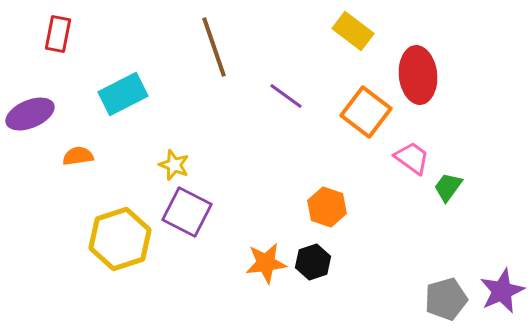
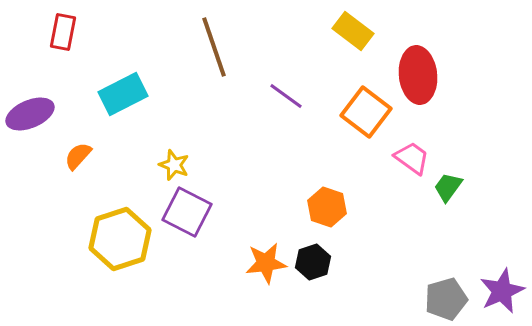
red rectangle: moved 5 px right, 2 px up
orange semicircle: rotated 40 degrees counterclockwise
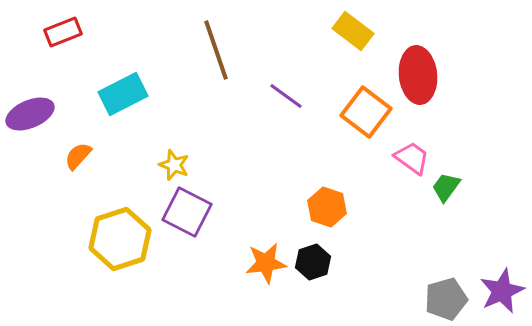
red rectangle: rotated 57 degrees clockwise
brown line: moved 2 px right, 3 px down
green trapezoid: moved 2 px left
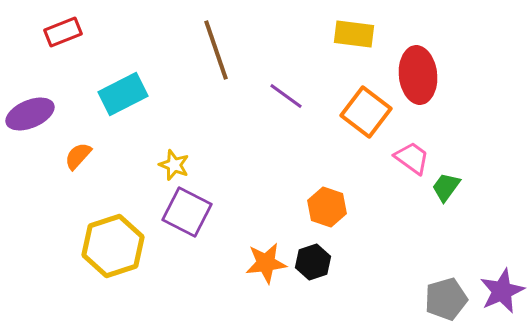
yellow rectangle: moved 1 px right, 3 px down; rotated 30 degrees counterclockwise
yellow hexagon: moved 7 px left, 7 px down
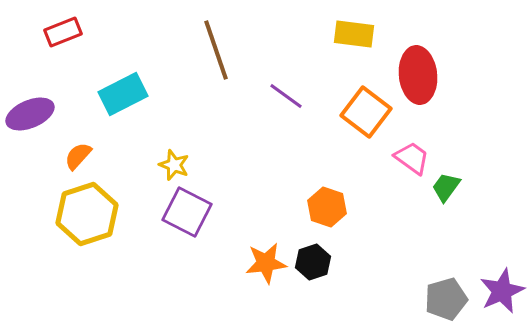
yellow hexagon: moved 26 px left, 32 px up
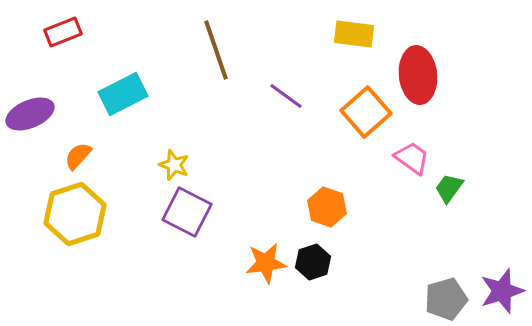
orange square: rotated 12 degrees clockwise
green trapezoid: moved 3 px right, 1 px down
yellow hexagon: moved 12 px left
purple star: rotated 6 degrees clockwise
